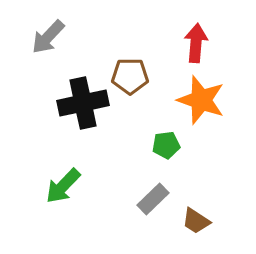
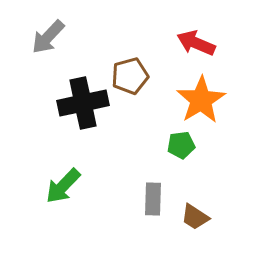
red arrow: rotated 72 degrees counterclockwise
brown pentagon: rotated 15 degrees counterclockwise
orange star: rotated 21 degrees clockwise
green pentagon: moved 15 px right
gray rectangle: rotated 44 degrees counterclockwise
brown trapezoid: moved 1 px left, 4 px up
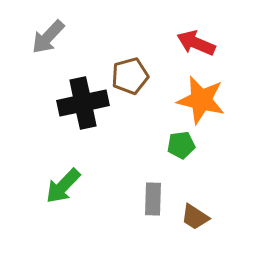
orange star: rotated 27 degrees counterclockwise
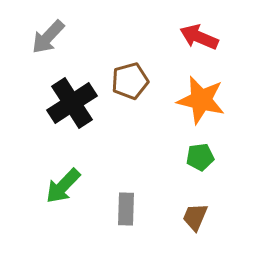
red arrow: moved 3 px right, 6 px up
brown pentagon: moved 5 px down
black cross: moved 11 px left; rotated 21 degrees counterclockwise
green pentagon: moved 19 px right, 12 px down
gray rectangle: moved 27 px left, 10 px down
brown trapezoid: rotated 80 degrees clockwise
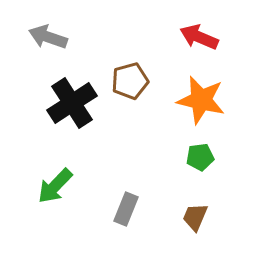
gray arrow: rotated 66 degrees clockwise
green arrow: moved 8 px left
gray rectangle: rotated 20 degrees clockwise
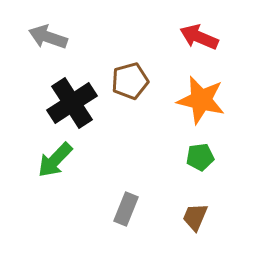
green arrow: moved 26 px up
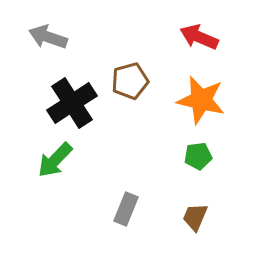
green pentagon: moved 2 px left, 1 px up
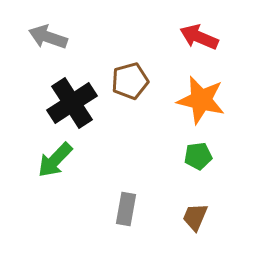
gray rectangle: rotated 12 degrees counterclockwise
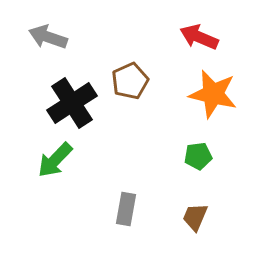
brown pentagon: rotated 9 degrees counterclockwise
orange star: moved 12 px right, 6 px up
